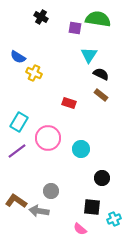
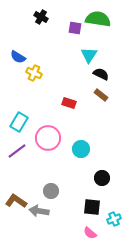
pink semicircle: moved 10 px right, 4 px down
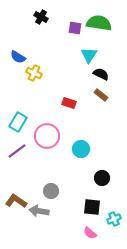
green semicircle: moved 1 px right, 4 px down
cyan rectangle: moved 1 px left
pink circle: moved 1 px left, 2 px up
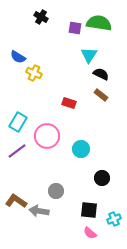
gray circle: moved 5 px right
black square: moved 3 px left, 3 px down
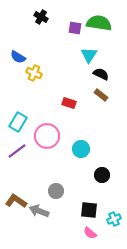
black circle: moved 3 px up
gray arrow: rotated 12 degrees clockwise
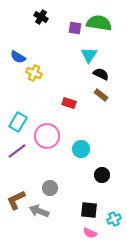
gray circle: moved 6 px left, 3 px up
brown L-shape: moved 1 px up; rotated 60 degrees counterclockwise
pink semicircle: rotated 16 degrees counterclockwise
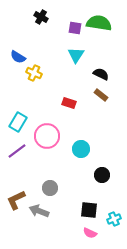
cyan triangle: moved 13 px left
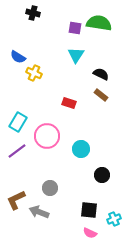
black cross: moved 8 px left, 4 px up; rotated 16 degrees counterclockwise
gray arrow: moved 1 px down
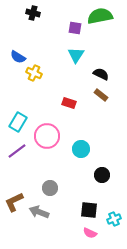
green semicircle: moved 1 px right, 7 px up; rotated 20 degrees counterclockwise
brown L-shape: moved 2 px left, 2 px down
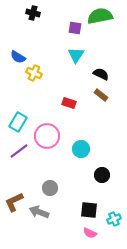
purple line: moved 2 px right
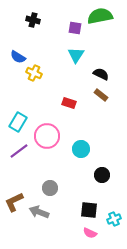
black cross: moved 7 px down
